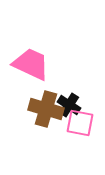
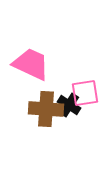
brown cross: rotated 12 degrees counterclockwise
pink square: moved 5 px right, 30 px up; rotated 20 degrees counterclockwise
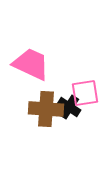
black cross: moved 2 px down
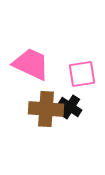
pink square: moved 3 px left, 19 px up
black cross: moved 1 px right
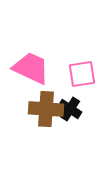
pink trapezoid: moved 4 px down
black cross: moved 2 px down
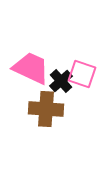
pink square: rotated 28 degrees clockwise
black cross: moved 9 px left, 28 px up; rotated 15 degrees clockwise
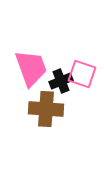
pink trapezoid: rotated 45 degrees clockwise
black cross: rotated 20 degrees clockwise
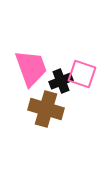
brown cross: rotated 12 degrees clockwise
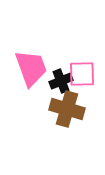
pink square: rotated 20 degrees counterclockwise
brown cross: moved 21 px right
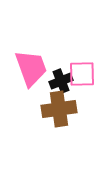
brown cross: moved 8 px left; rotated 24 degrees counterclockwise
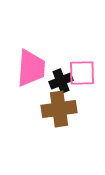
pink trapezoid: rotated 24 degrees clockwise
pink square: moved 1 px up
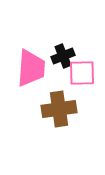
black cross: moved 2 px right, 25 px up
